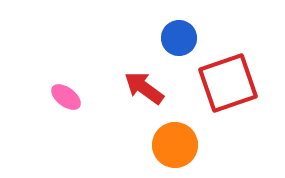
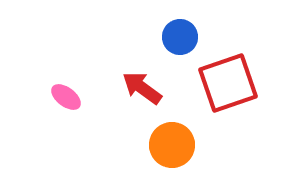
blue circle: moved 1 px right, 1 px up
red arrow: moved 2 px left
orange circle: moved 3 px left
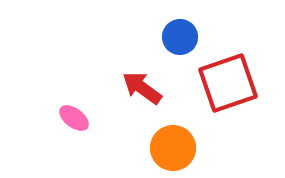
pink ellipse: moved 8 px right, 21 px down
orange circle: moved 1 px right, 3 px down
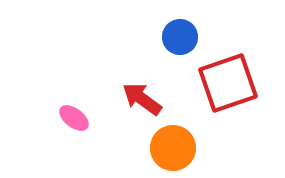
red arrow: moved 11 px down
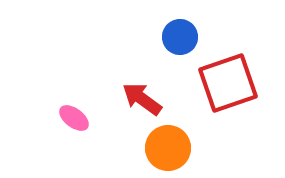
orange circle: moved 5 px left
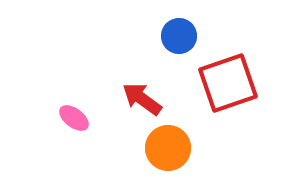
blue circle: moved 1 px left, 1 px up
